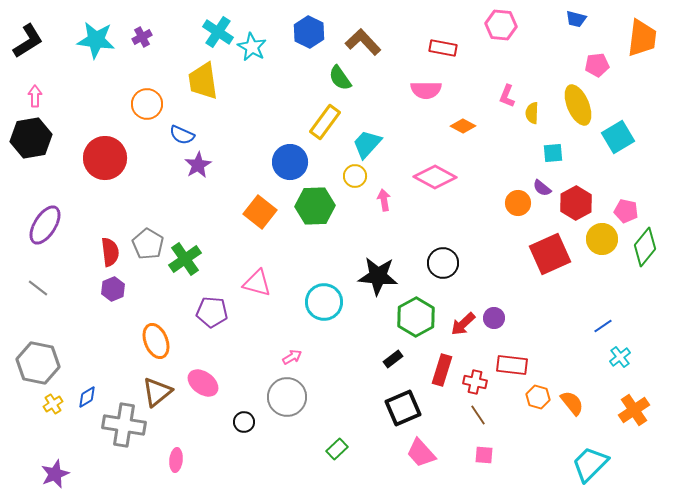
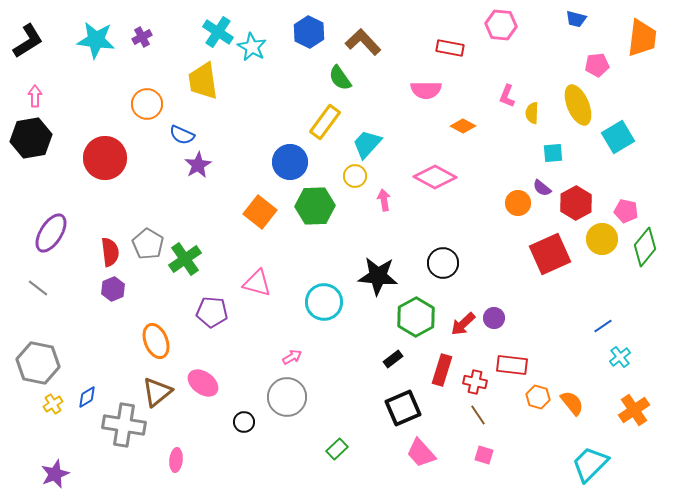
red rectangle at (443, 48): moved 7 px right
purple ellipse at (45, 225): moved 6 px right, 8 px down
pink square at (484, 455): rotated 12 degrees clockwise
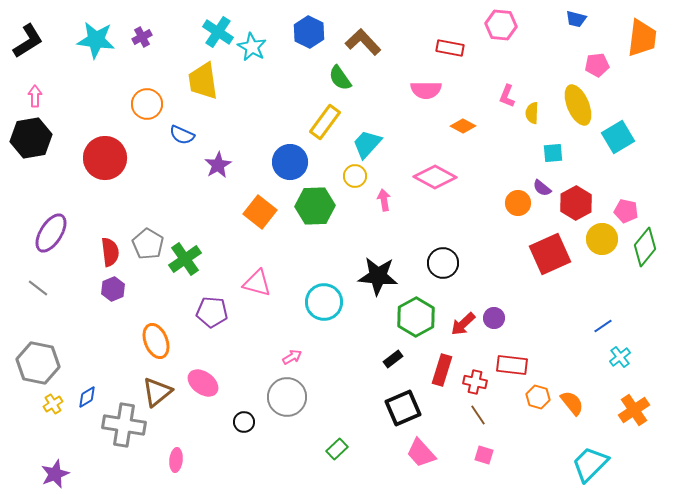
purple star at (198, 165): moved 20 px right
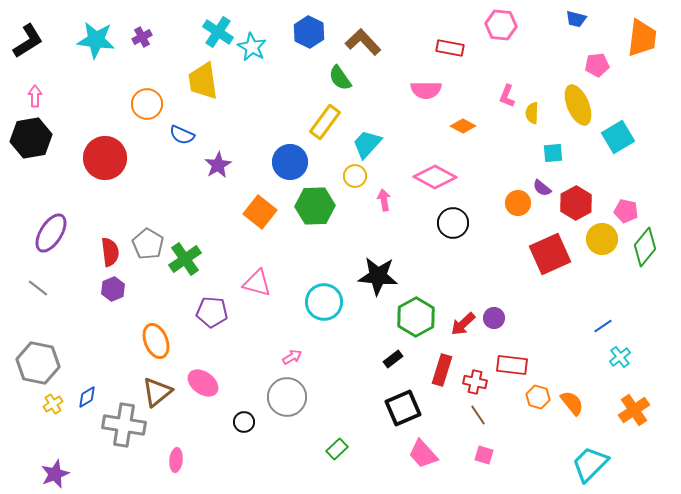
black circle at (443, 263): moved 10 px right, 40 px up
pink trapezoid at (421, 453): moved 2 px right, 1 px down
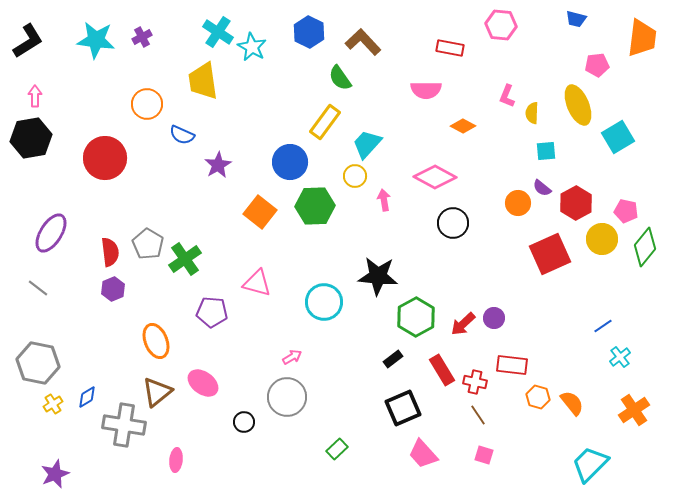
cyan square at (553, 153): moved 7 px left, 2 px up
red rectangle at (442, 370): rotated 48 degrees counterclockwise
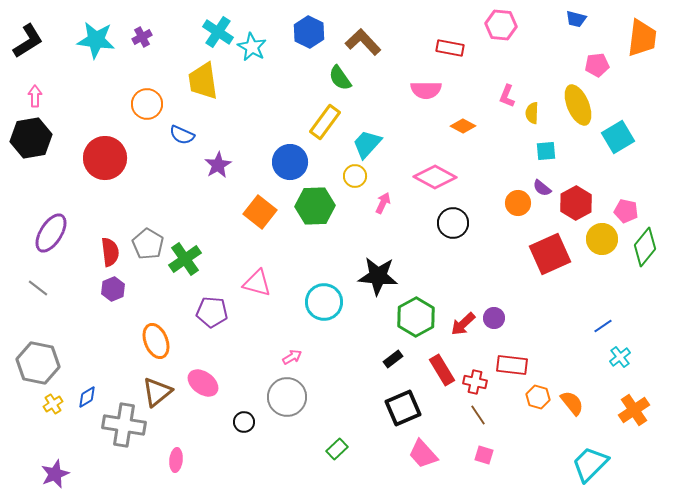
pink arrow at (384, 200): moved 1 px left, 3 px down; rotated 35 degrees clockwise
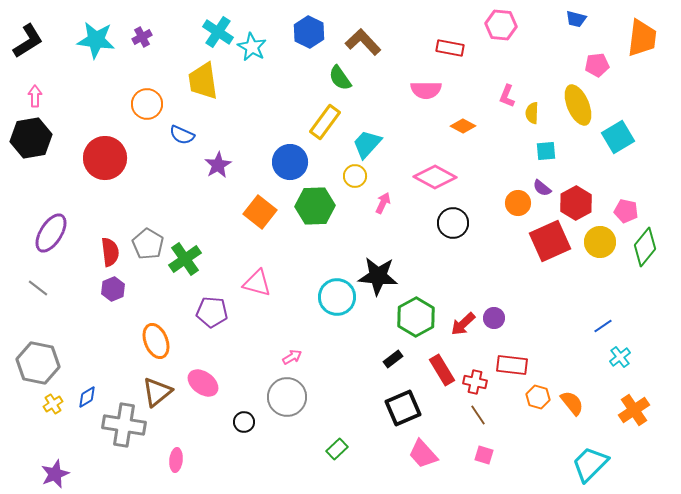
yellow circle at (602, 239): moved 2 px left, 3 px down
red square at (550, 254): moved 13 px up
cyan circle at (324, 302): moved 13 px right, 5 px up
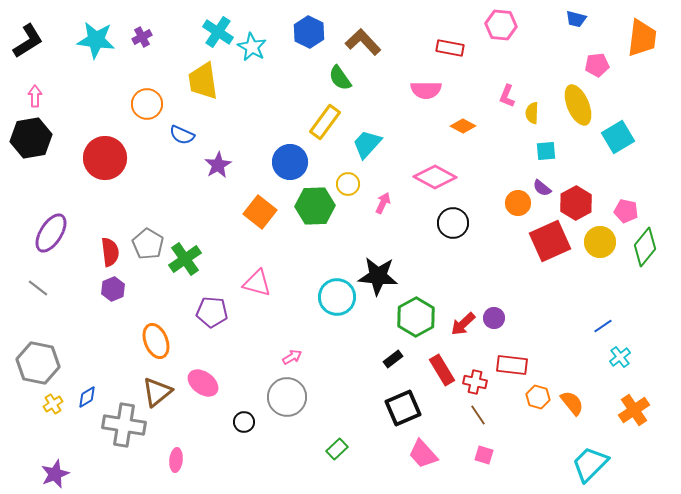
yellow circle at (355, 176): moved 7 px left, 8 px down
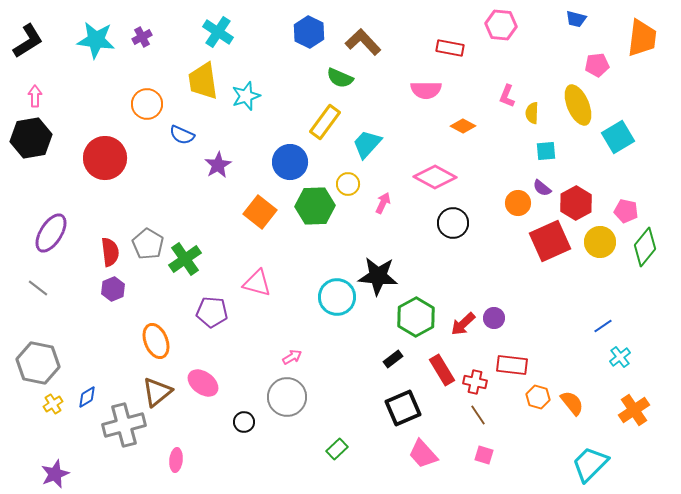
cyan star at (252, 47): moved 6 px left, 49 px down; rotated 24 degrees clockwise
green semicircle at (340, 78): rotated 32 degrees counterclockwise
gray cross at (124, 425): rotated 24 degrees counterclockwise
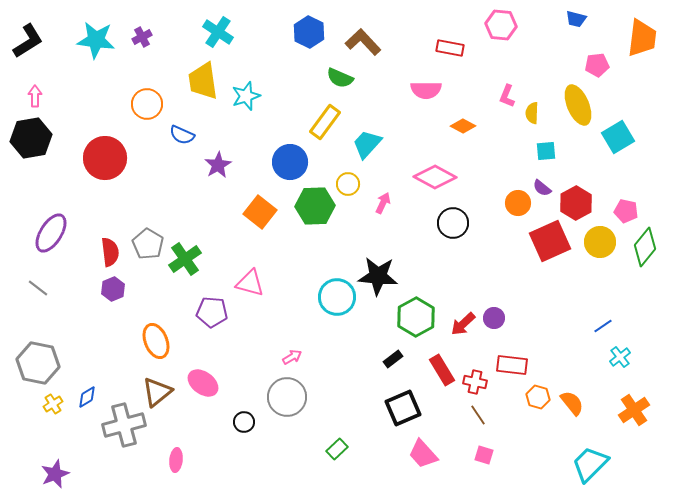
pink triangle at (257, 283): moved 7 px left
